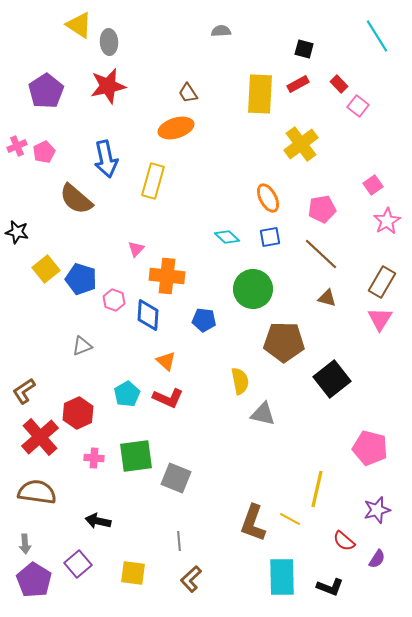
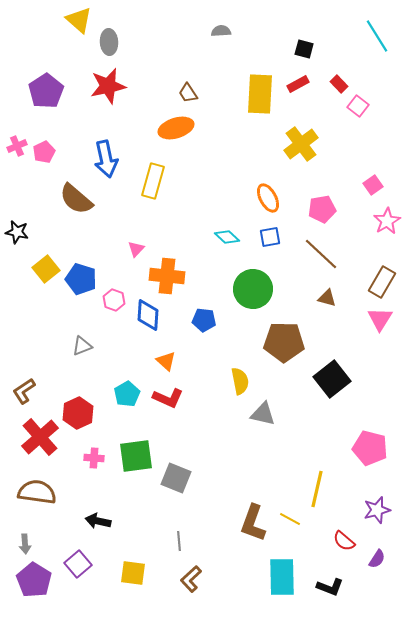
yellow triangle at (79, 25): moved 5 px up; rotated 8 degrees clockwise
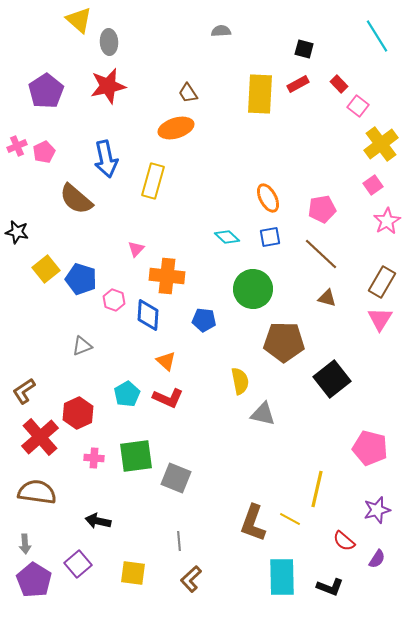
yellow cross at (301, 144): moved 80 px right
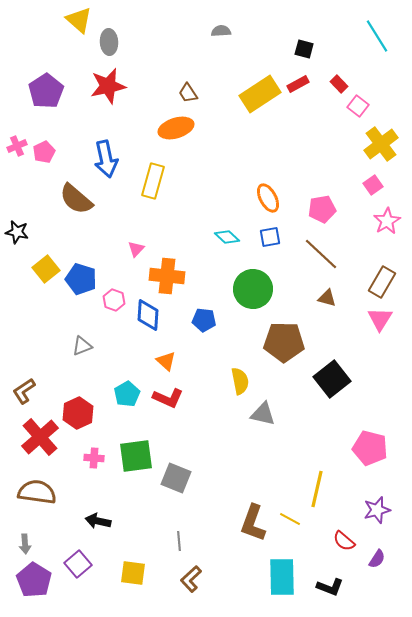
yellow rectangle at (260, 94): rotated 54 degrees clockwise
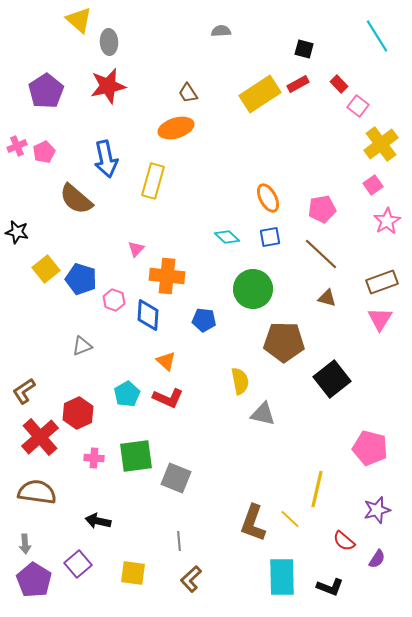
brown rectangle at (382, 282): rotated 40 degrees clockwise
yellow line at (290, 519): rotated 15 degrees clockwise
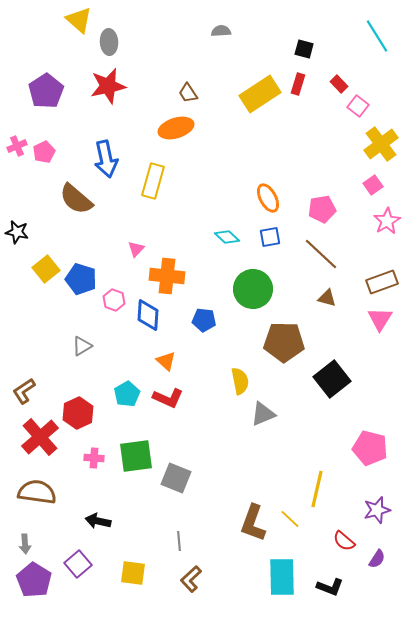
red rectangle at (298, 84): rotated 45 degrees counterclockwise
gray triangle at (82, 346): rotated 10 degrees counterclockwise
gray triangle at (263, 414): rotated 36 degrees counterclockwise
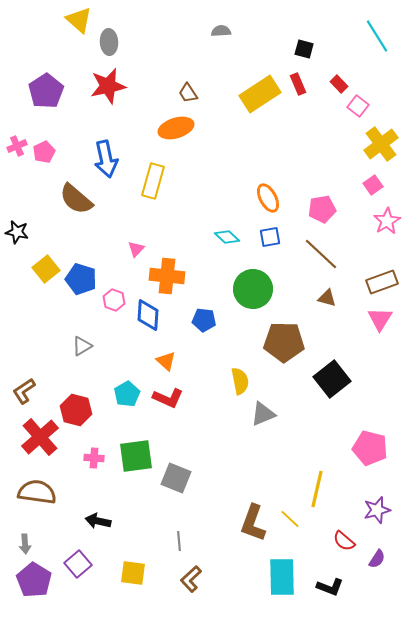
red rectangle at (298, 84): rotated 40 degrees counterclockwise
red hexagon at (78, 413): moved 2 px left, 3 px up; rotated 20 degrees counterclockwise
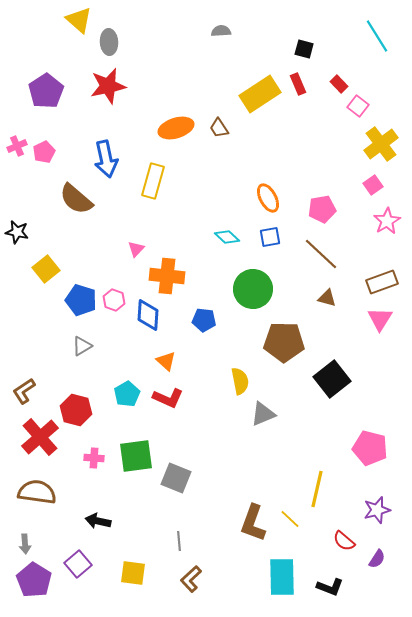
brown trapezoid at (188, 93): moved 31 px right, 35 px down
blue pentagon at (81, 279): moved 21 px down
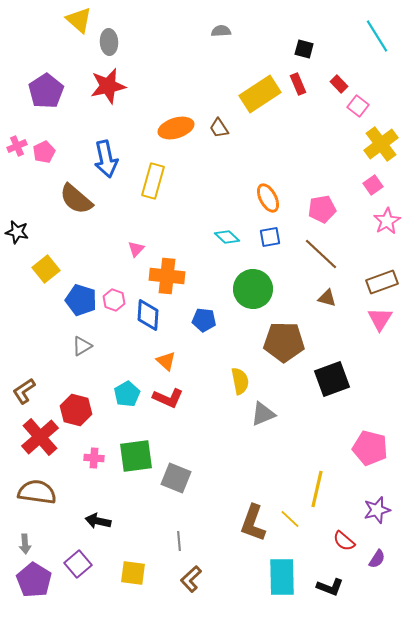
black square at (332, 379): rotated 18 degrees clockwise
